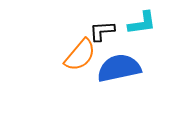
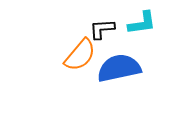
black L-shape: moved 2 px up
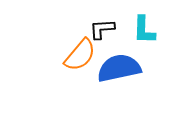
cyan L-shape: moved 2 px right, 7 px down; rotated 100 degrees clockwise
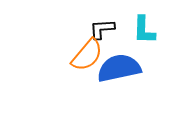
orange semicircle: moved 7 px right
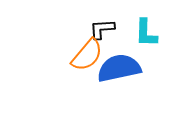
cyan L-shape: moved 2 px right, 3 px down
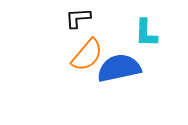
black L-shape: moved 24 px left, 11 px up
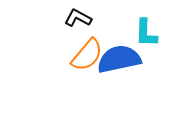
black L-shape: rotated 32 degrees clockwise
blue semicircle: moved 9 px up
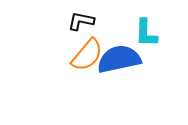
black L-shape: moved 3 px right, 3 px down; rotated 16 degrees counterclockwise
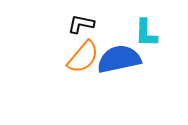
black L-shape: moved 3 px down
orange semicircle: moved 4 px left, 2 px down
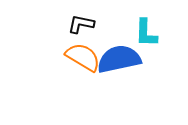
orange semicircle: rotated 99 degrees counterclockwise
